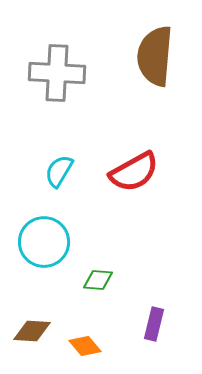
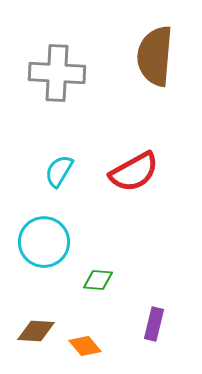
brown diamond: moved 4 px right
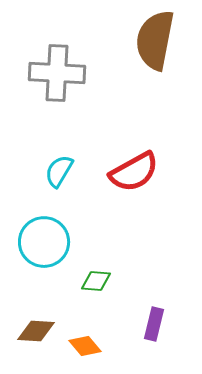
brown semicircle: moved 16 px up; rotated 6 degrees clockwise
green diamond: moved 2 px left, 1 px down
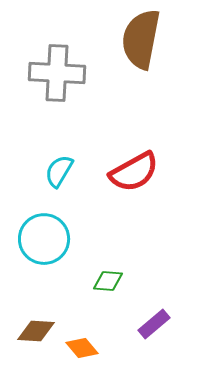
brown semicircle: moved 14 px left, 1 px up
cyan circle: moved 3 px up
green diamond: moved 12 px right
purple rectangle: rotated 36 degrees clockwise
orange diamond: moved 3 px left, 2 px down
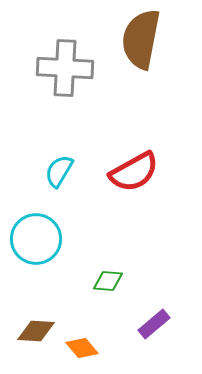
gray cross: moved 8 px right, 5 px up
cyan circle: moved 8 px left
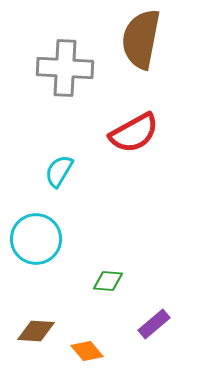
red semicircle: moved 39 px up
orange diamond: moved 5 px right, 3 px down
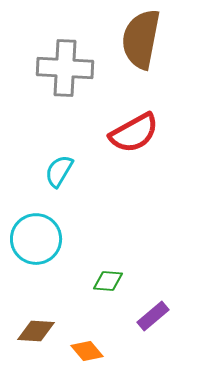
purple rectangle: moved 1 px left, 8 px up
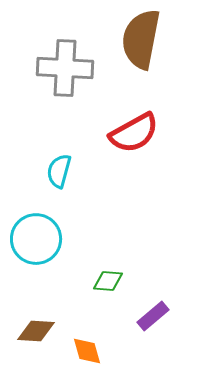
cyan semicircle: rotated 16 degrees counterclockwise
orange diamond: rotated 24 degrees clockwise
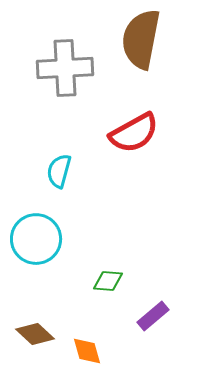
gray cross: rotated 6 degrees counterclockwise
brown diamond: moved 1 px left, 3 px down; rotated 39 degrees clockwise
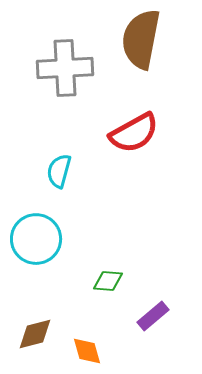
brown diamond: rotated 57 degrees counterclockwise
